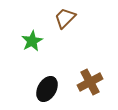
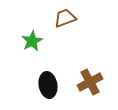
brown trapezoid: rotated 25 degrees clockwise
black ellipse: moved 1 px right, 4 px up; rotated 40 degrees counterclockwise
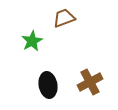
brown trapezoid: moved 1 px left
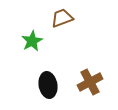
brown trapezoid: moved 2 px left
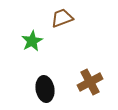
black ellipse: moved 3 px left, 4 px down
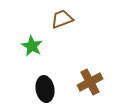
brown trapezoid: moved 1 px down
green star: moved 5 px down; rotated 15 degrees counterclockwise
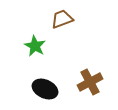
green star: moved 3 px right
black ellipse: rotated 55 degrees counterclockwise
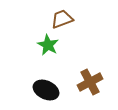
green star: moved 13 px right, 1 px up
black ellipse: moved 1 px right, 1 px down
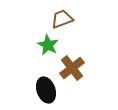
brown cross: moved 18 px left, 14 px up; rotated 10 degrees counterclockwise
black ellipse: rotated 45 degrees clockwise
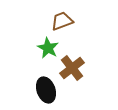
brown trapezoid: moved 2 px down
green star: moved 3 px down
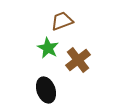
brown cross: moved 6 px right, 8 px up
